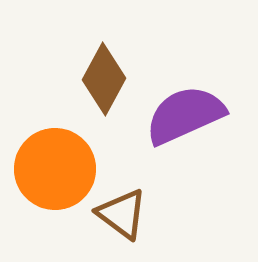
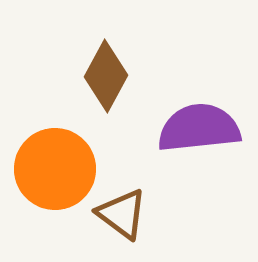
brown diamond: moved 2 px right, 3 px up
purple semicircle: moved 14 px right, 13 px down; rotated 18 degrees clockwise
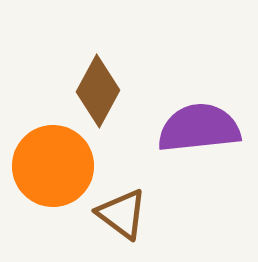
brown diamond: moved 8 px left, 15 px down
orange circle: moved 2 px left, 3 px up
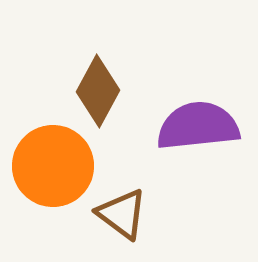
purple semicircle: moved 1 px left, 2 px up
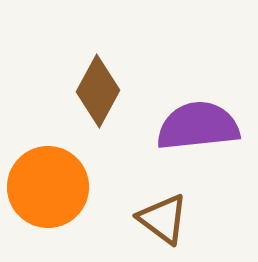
orange circle: moved 5 px left, 21 px down
brown triangle: moved 41 px right, 5 px down
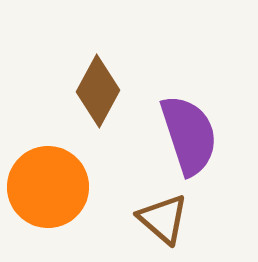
purple semicircle: moved 9 px left, 9 px down; rotated 78 degrees clockwise
brown triangle: rotated 4 degrees clockwise
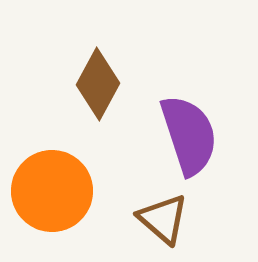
brown diamond: moved 7 px up
orange circle: moved 4 px right, 4 px down
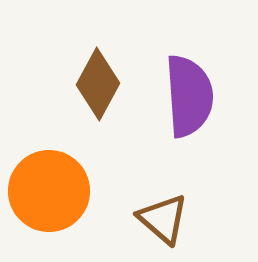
purple semicircle: moved 39 px up; rotated 14 degrees clockwise
orange circle: moved 3 px left
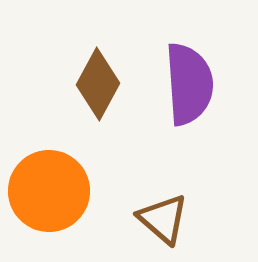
purple semicircle: moved 12 px up
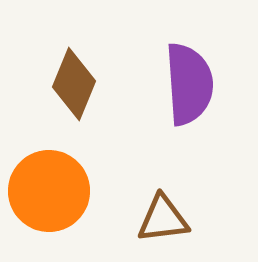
brown diamond: moved 24 px left; rotated 6 degrees counterclockwise
brown triangle: rotated 48 degrees counterclockwise
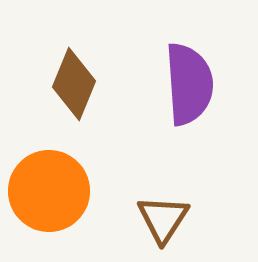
brown triangle: rotated 50 degrees counterclockwise
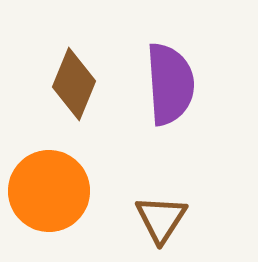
purple semicircle: moved 19 px left
brown triangle: moved 2 px left
